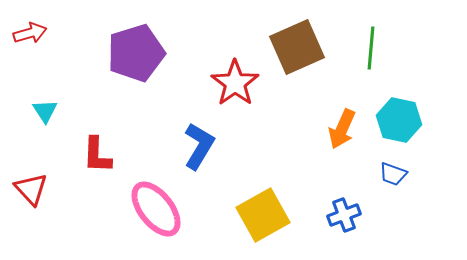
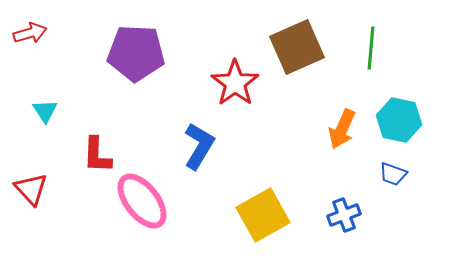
purple pentagon: rotated 20 degrees clockwise
pink ellipse: moved 14 px left, 8 px up
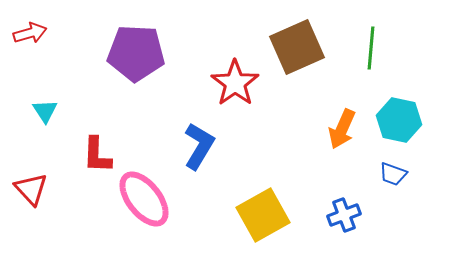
pink ellipse: moved 2 px right, 2 px up
